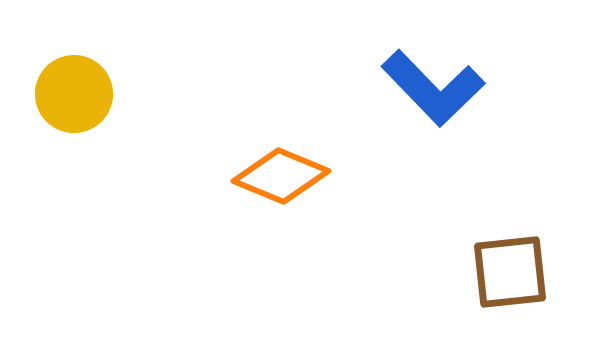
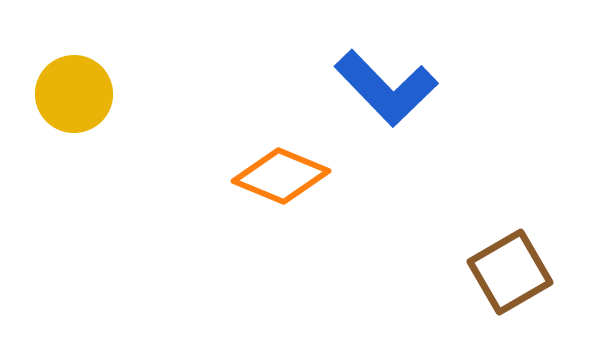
blue L-shape: moved 47 px left
brown square: rotated 24 degrees counterclockwise
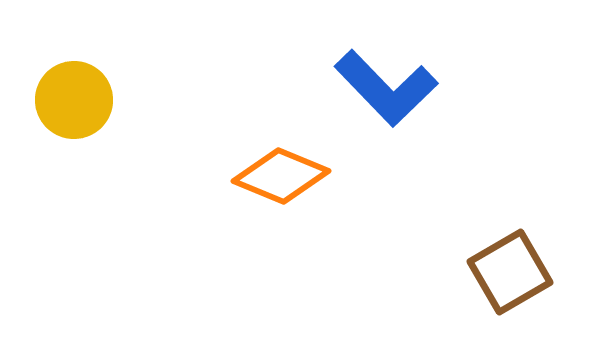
yellow circle: moved 6 px down
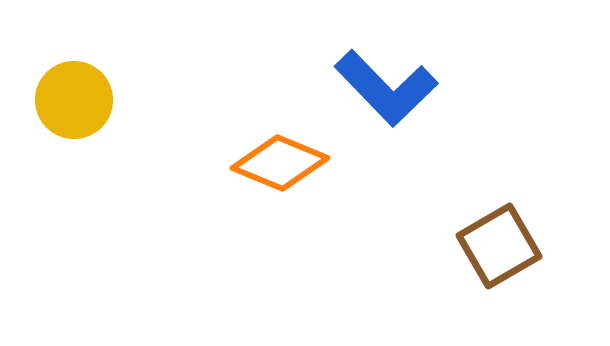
orange diamond: moved 1 px left, 13 px up
brown square: moved 11 px left, 26 px up
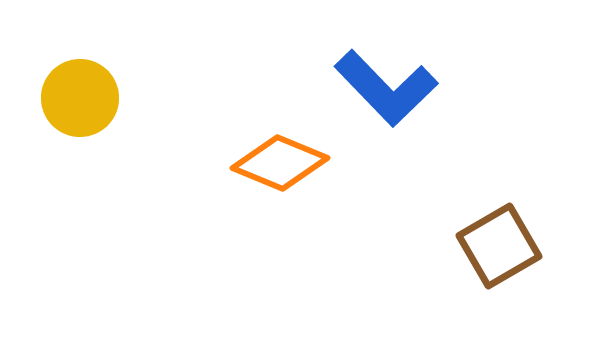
yellow circle: moved 6 px right, 2 px up
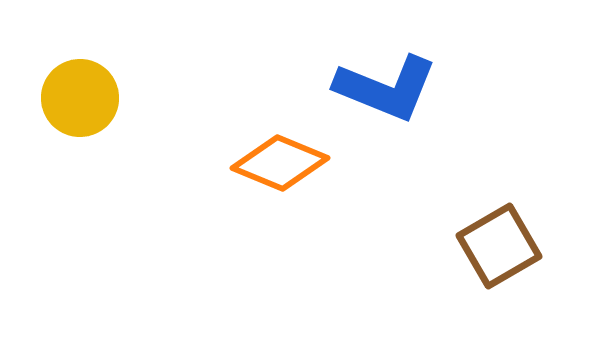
blue L-shape: rotated 24 degrees counterclockwise
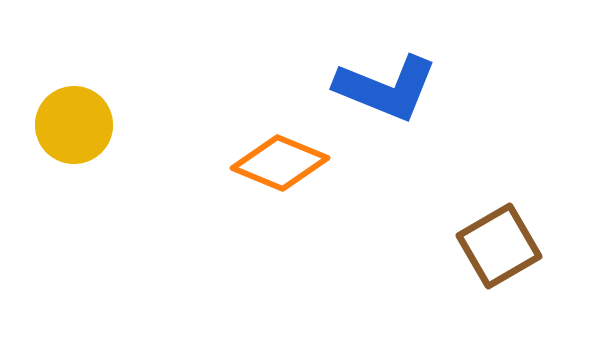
yellow circle: moved 6 px left, 27 px down
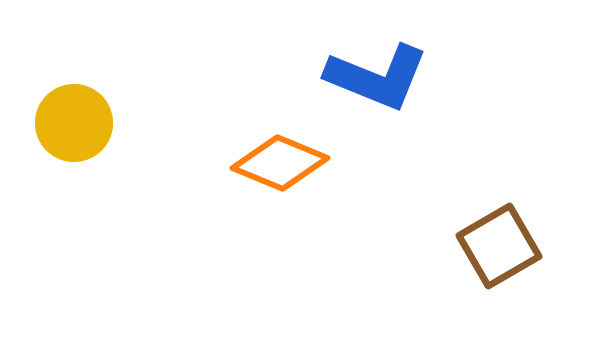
blue L-shape: moved 9 px left, 11 px up
yellow circle: moved 2 px up
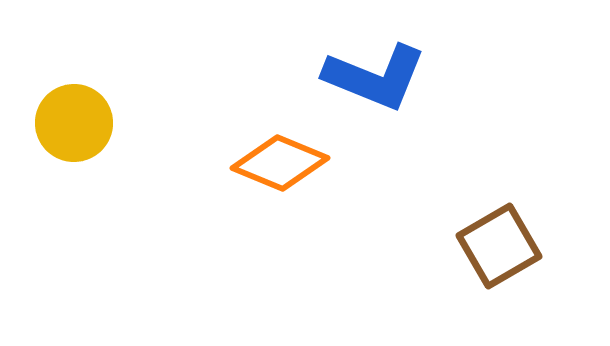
blue L-shape: moved 2 px left
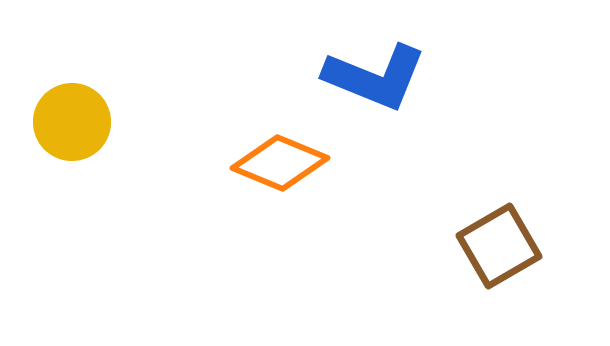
yellow circle: moved 2 px left, 1 px up
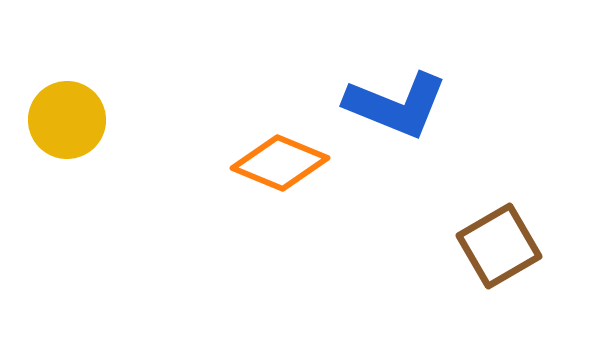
blue L-shape: moved 21 px right, 28 px down
yellow circle: moved 5 px left, 2 px up
